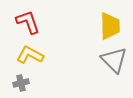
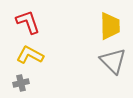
gray triangle: moved 1 px left, 1 px down
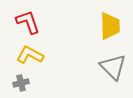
gray triangle: moved 6 px down
